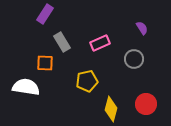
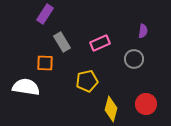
purple semicircle: moved 1 px right, 3 px down; rotated 40 degrees clockwise
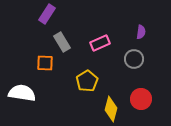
purple rectangle: moved 2 px right
purple semicircle: moved 2 px left, 1 px down
yellow pentagon: rotated 20 degrees counterclockwise
white semicircle: moved 4 px left, 6 px down
red circle: moved 5 px left, 5 px up
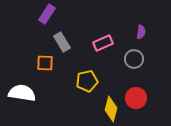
pink rectangle: moved 3 px right
yellow pentagon: rotated 20 degrees clockwise
red circle: moved 5 px left, 1 px up
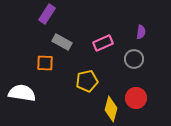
gray rectangle: rotated 30 degrees counterclockwise
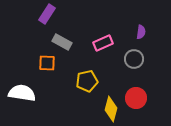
orange square: moved 2 px right
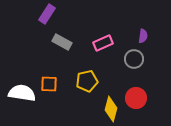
purple semicircle: moved 2 px right, 4 px down
orange square: moved 2 px right, 21 px down
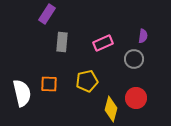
gray rectangle: rotated 66 degrees clockwise
white semicircle: rotated 68 degrees clockwise
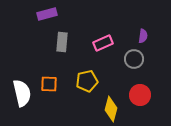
purple rectangle: rotated 42 degrees clockwise
red circle: moved 4 px right, 3 px up
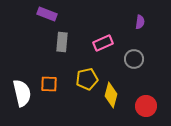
purple rectangle: rotated 36 degrees clockwise
purple semicircle: moved 3 px left, 14 px up
yellow pentagon: moved 2 px up
red circle: moved 6 px right, 11 px down
yellow diamond: moved 14 px up
